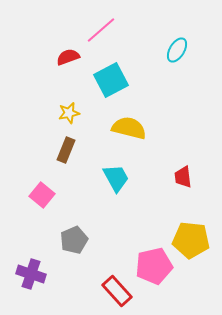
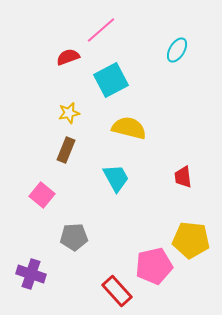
gray pentagon: moved 3 px up; rotated 20 degrees clockwise
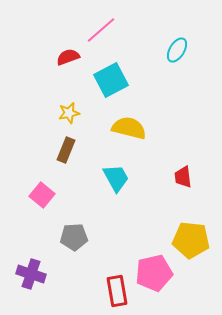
pink pentagon: moved 7 px down
red rectangle: rotated 32 degrees clockwise
